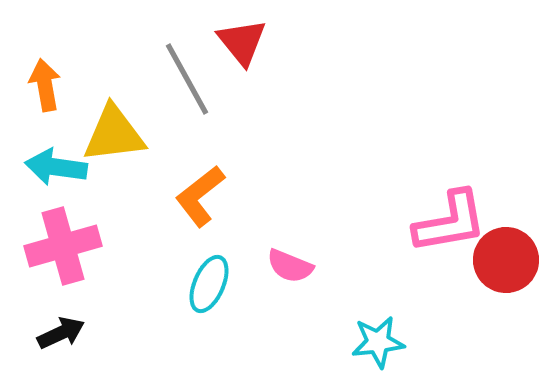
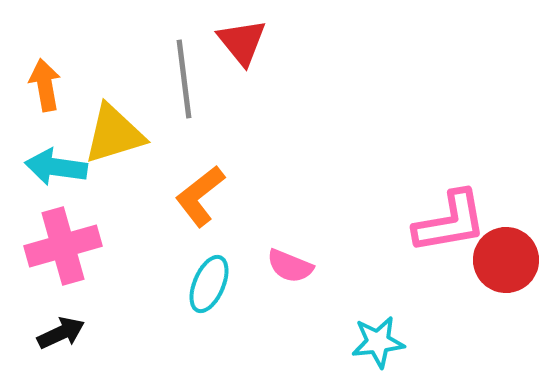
gray line: moved 3 px left; rotated 22 degrees clockwise
yellow triangle: rotated 10 degrees counterclockwise
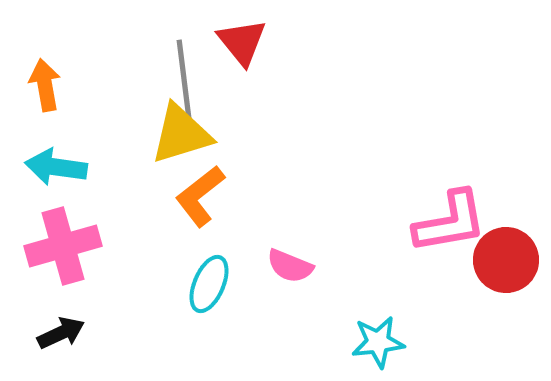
yellow triangle: moved 67 px right
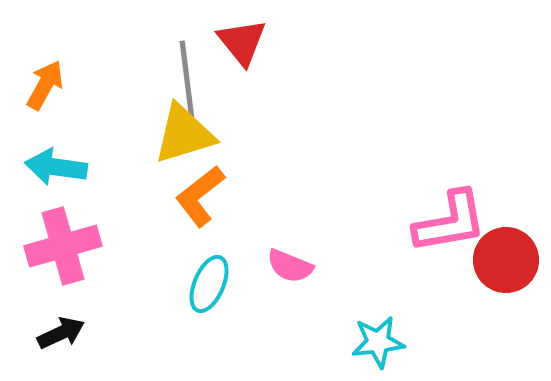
gray line: moved 3 px right, 1 px down
orange arrow: rotated 39 degrees clockwise
yellow triangle: moved 3 px right
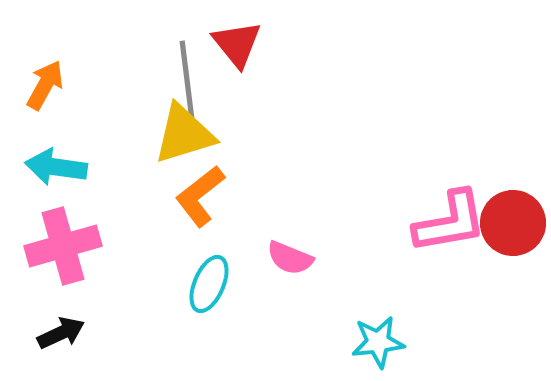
red triangle: moved 5 px left, 2 px down
red circle: moved 7 px right, 37 px up
pink semicircle: moved 8 px up
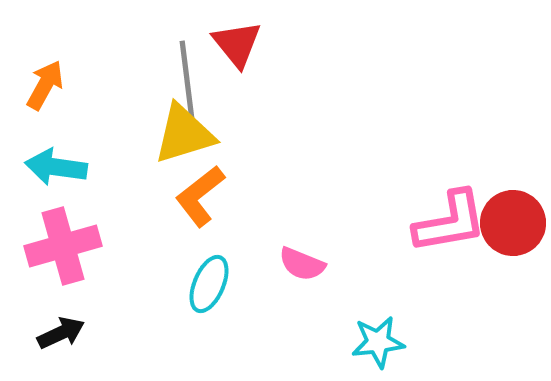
pink semicircle: moved 12 px right, 6 px down
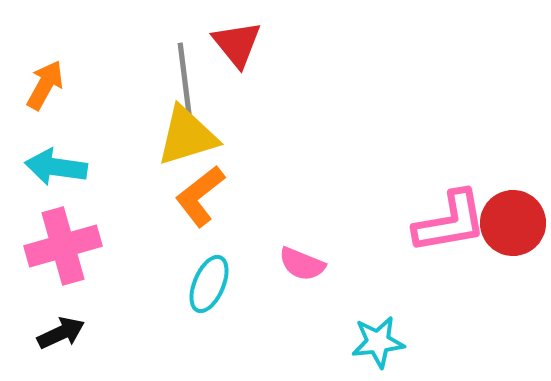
gray line: moved 2 px left, 2 px down
yellow triangle: moved 3 px right, 2 px down
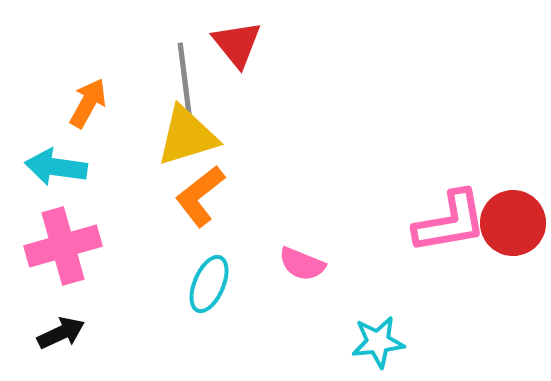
orange arrow: moved 43 px right, 18 px down
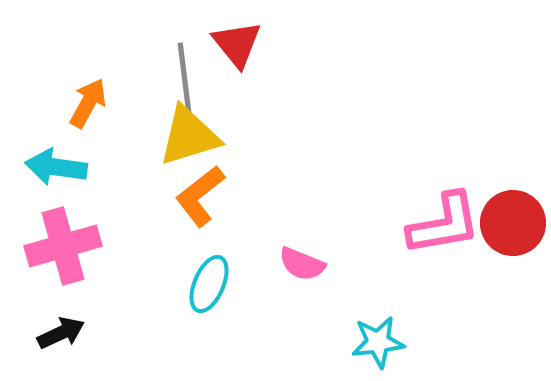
yellow triangle: moved 2 px right
pink L-shape: moved 6 px left, 2 px down
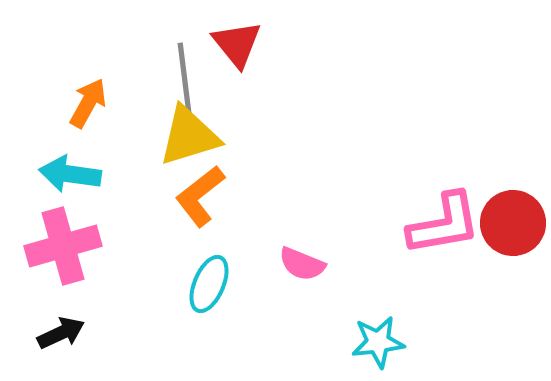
cyan arrow: moved 14 px right, 7 px down
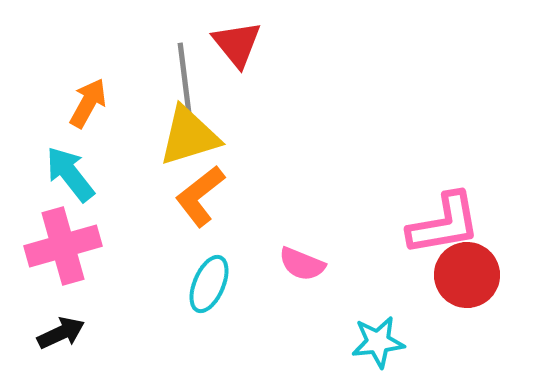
cyan arrow: rotated 44 degrees clockwise
red circle: moved 46 px left, 52 px down
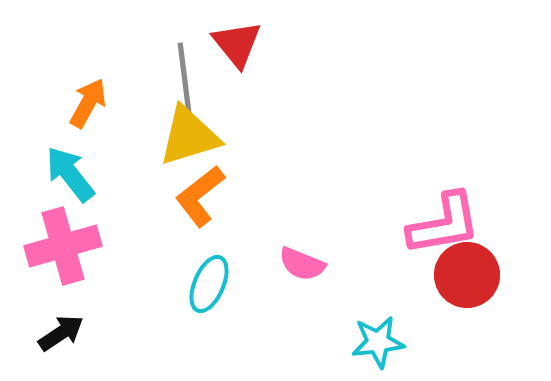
black arrow: rotated 9 degrees counterclockwise
